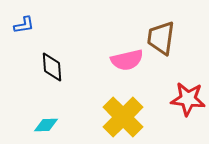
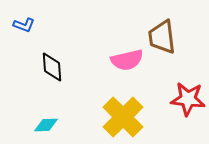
blue L-shape: rotated 30 degrees clockwise
brown trapezoid: moved 1 px right, 1 px up; rotated 15 degrees counterclockwise
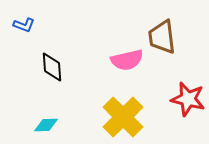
red star: rotated 8 degrees clockwise
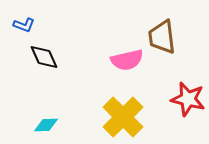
black diamond: moved 8 px left, 10 px up; rotated 20 degrees counterclockwise
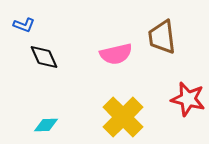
pink semicircle: moved 11 px left, 6 px up
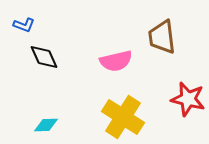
pink semicircle: moved 7 px down
yellow cross: rotated 12 degrees counterclockwise
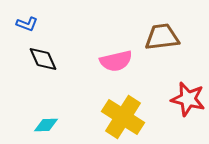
blue L-shape: moved 3 px right, 1 px up
brown trapezoid: rotated 90 degrees clockwise
black diamond: moved 1 px left, 2 px down
